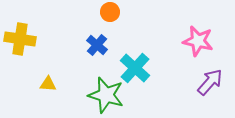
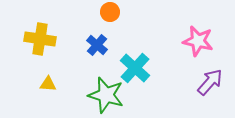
yellow cross: moved 20 px right
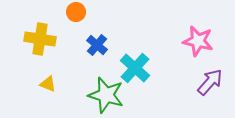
orange circle: moved 34 px left
yellow triangle: rotated 18 degrees clockwise
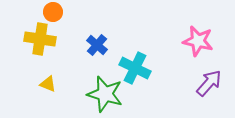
orange circle: moved 23 px left
cyan cross: rotated 16 degrees counterclockwise
purple arrow: moved 1 px left, 1 px down
green star: moved 1 px left, 1 px up
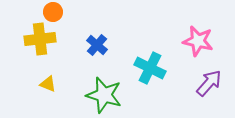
yellow cross: rotated 16 degrees counterclockwise
cyan cross: moved 15 px right
green star: moved 1 px left, 1 px down
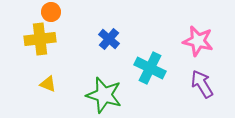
orange circle: moved 2 px left
blue cross: moved 12 px right, 6 px up
purple arrow: moved 7 px left, 1 px down; rotated 72 degrees counterclockwise
